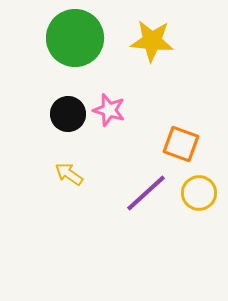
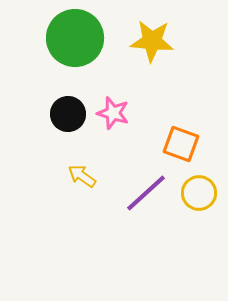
pink star: moved 4 px right, 3 px down
yellow arrow: moved 13 px right, 2 px down
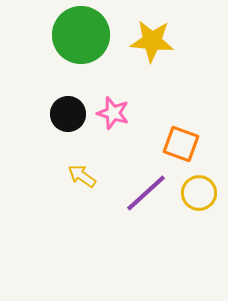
green circle: moved 6 px right, 3 px up
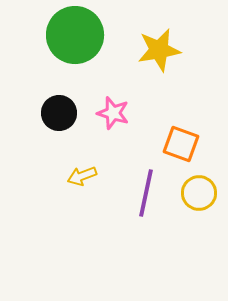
green circle: moved 6 px left
yellow star: moved 7 px right, 9 px down; rotated 15 degrees counterclockwise
black circle: moved 9 px left, 1 px up
yellow arrow: rotated 56 degrees counterclockwise
purple line: rotated 36 degrees counterclockwise
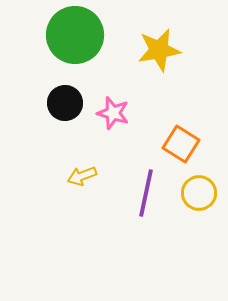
black circle: moved 6 px right, 10 px up
orange square: rotated 12 degrees clockwise
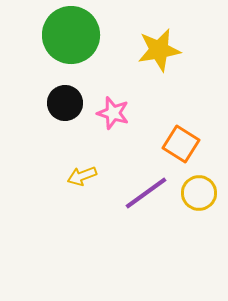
green circle: moved 4 px left
purple line: rotated 42 degrees clockwise
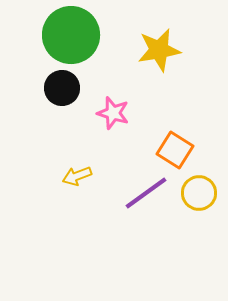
black circle: moved 3 px left, 15 px up
orange square: moved 6 px left, 6 px down
yellow arrow: moved 5 px left
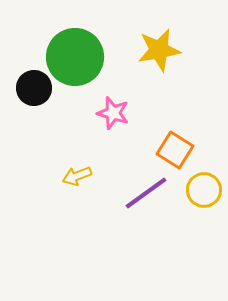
green circle: moved 4 px right, 22 px down
black circle: moved 28 px left
yellow circle: moved 5 px right, 3 px up
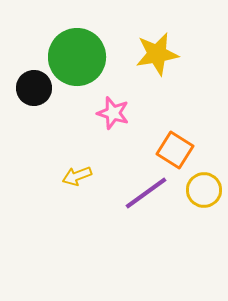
yellow star: moved 2 px left, 4 px down
green circle: moved 2 px right
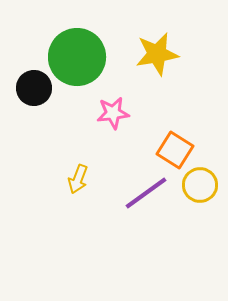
pink star: rotated 24 degrees counterclockwise
yellow arrow: moved 1 px right, 3 px down; rotated 48 degrees counterclockwise
yellow circle: moved 4 px left, 5 px up
